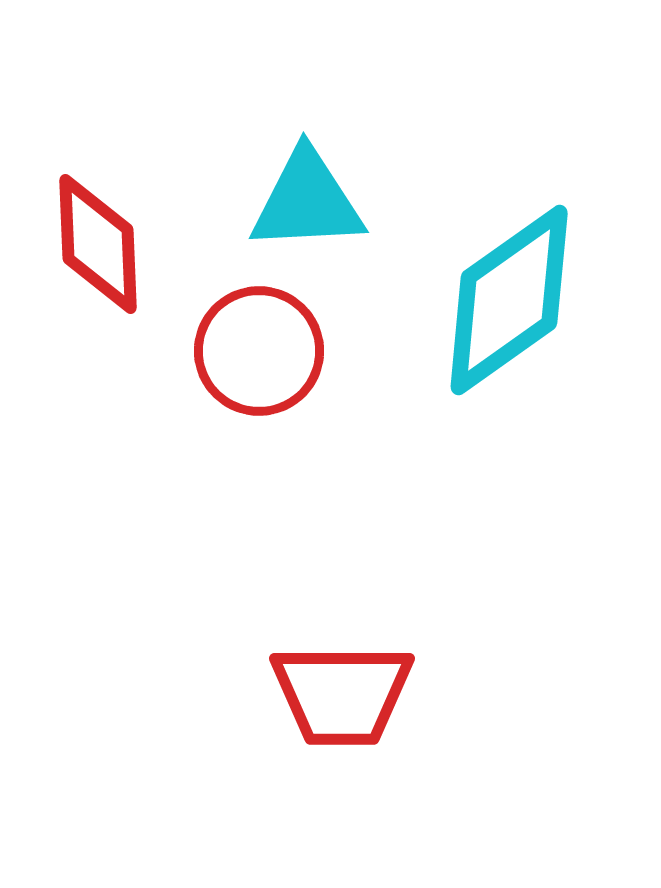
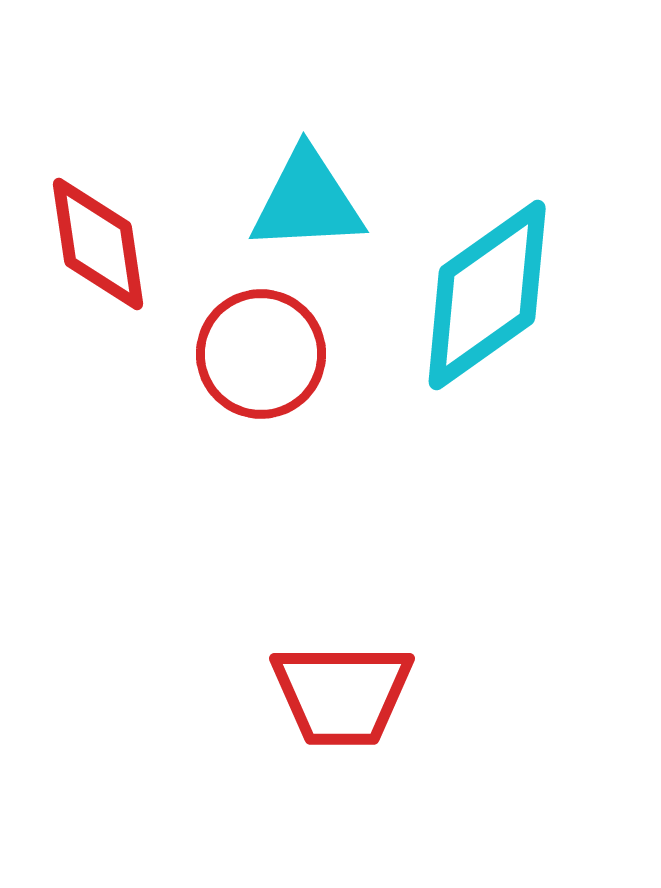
red diamond: rotated 6 degrees counterclockwise
cyan diamond: moved 22 px left, 5 px up
red circle: moved 2 px right, 3 px down
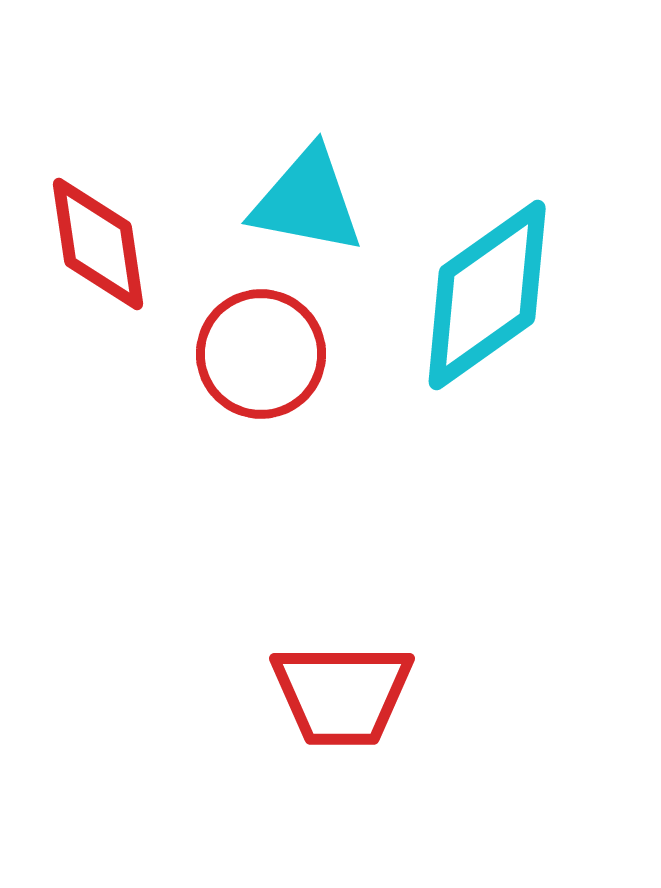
cyan triangle: rotated 14 degrees clockwise
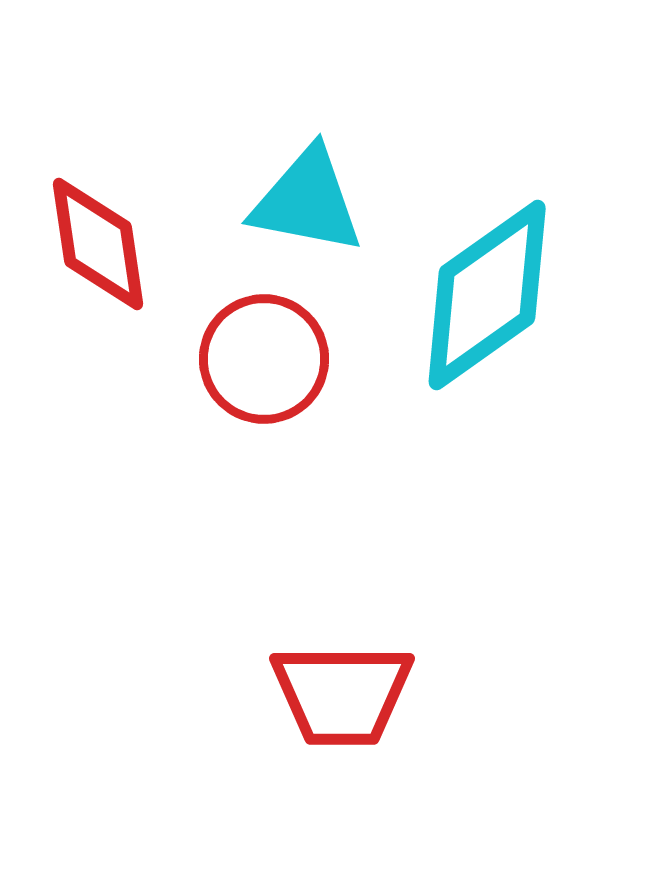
red circle: moved 3 px right, 5 px down
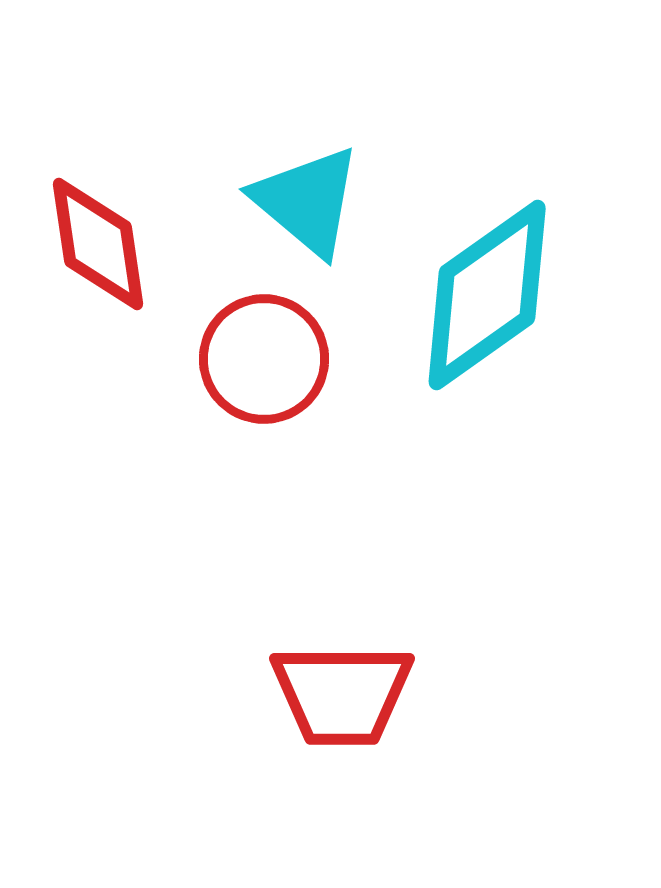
cyan triangle: rotated 29 degrees clockwise
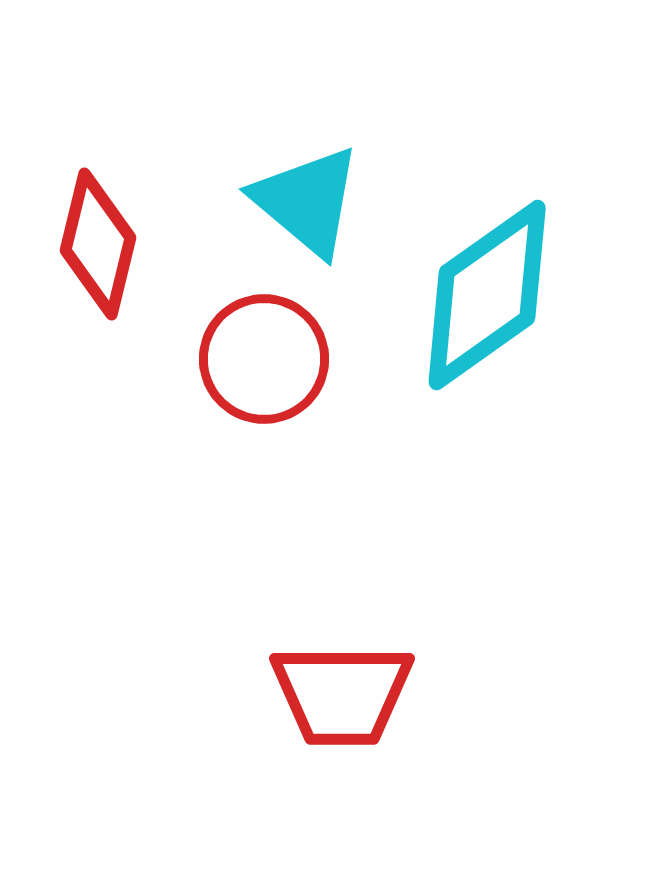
red diamond: rotated 22 degrees clockwise
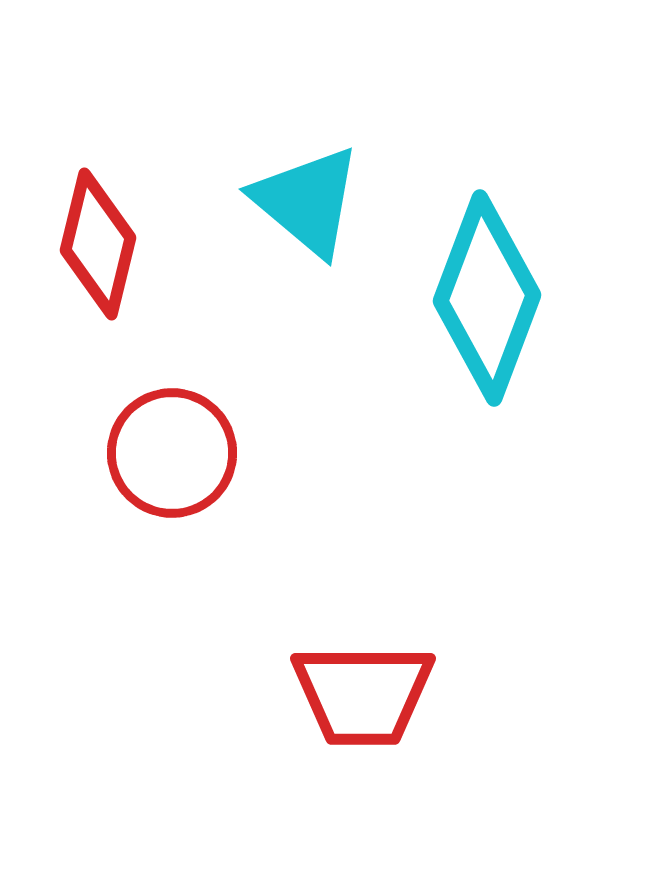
cyan diamond: moved 3 px down; rotated 34 degrees counterclockwise
red circle: moved 92 px left, 94 px down
red trapezoid: moved 21 px right
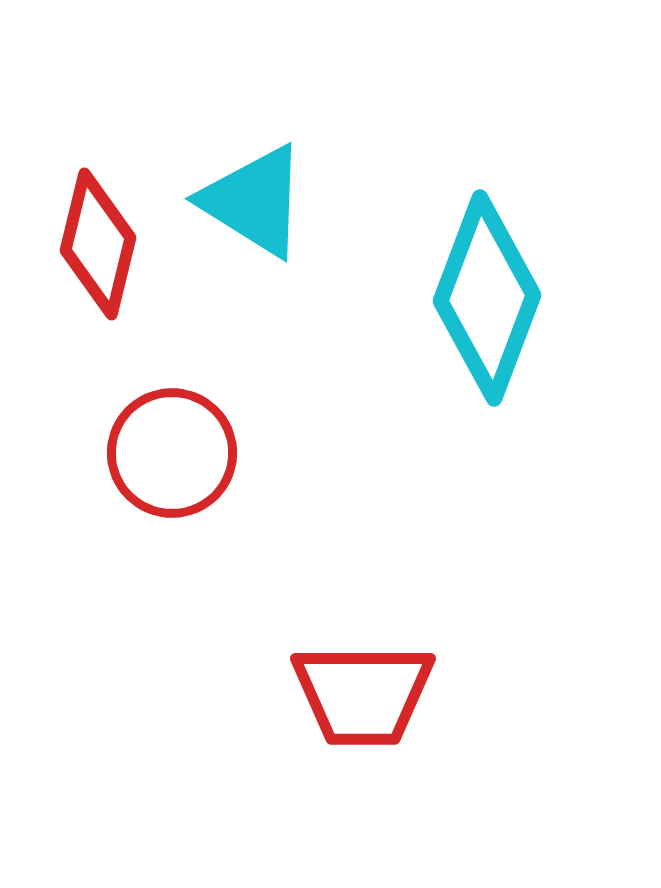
cyan triangle: moved 53 px left; rotated 8 degrees counterclockwise
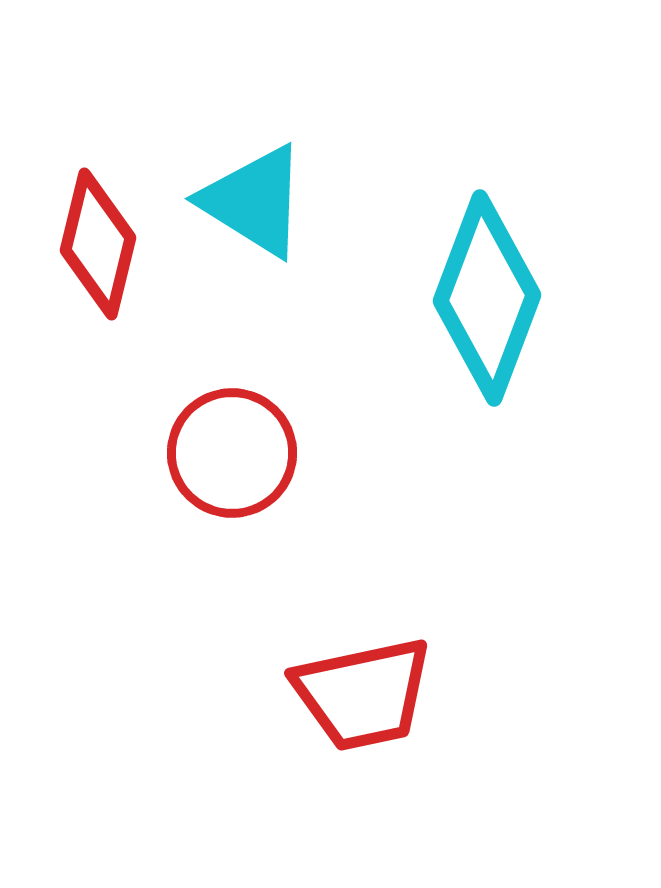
red circle: moved 60 px right
red trapezoid: rotated 12 degrees counterclockwise
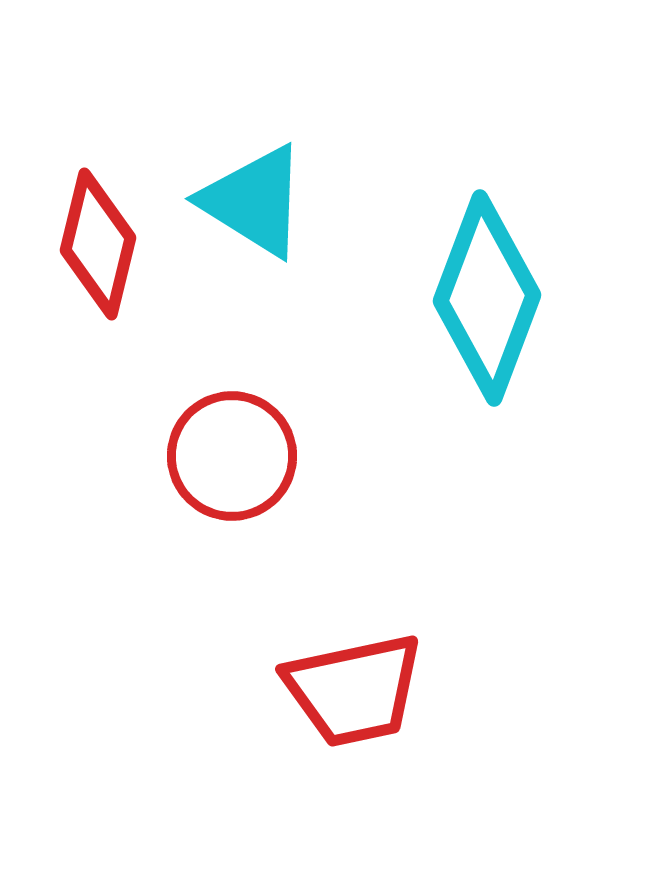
red circle: moved 3 px down
red trapezoid: moved 9 px left, 4 px up
